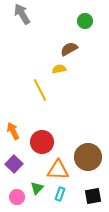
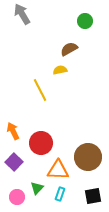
yellow semicircle: moved 1 px right, 1 px down
red circle: moved 1 px left, 1 px down
purple square: moved 2 px up
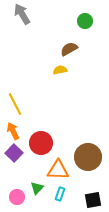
yellow line: moved 25 px left, 14 px down
purple square: moved 9 px up
black square: moved 4 px down
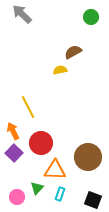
gray arrow: rotated 15 degrees counterclockwise
green circle: moved 6 px right, 4 px up
brown semicircle: moved 4 px right, 3 px down
yellow line: moved 13 px right, 3 px down
orange triangle: moved 3 px left
black square: rotated 30 degrees clockwise
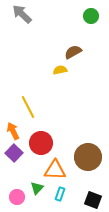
green circle: moved 1 px up
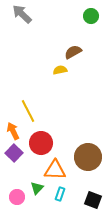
yellow line: moved 4 px down
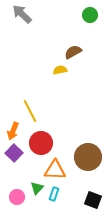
green circle: moved 1 px left, 1 px up
yellow line: moved 2 px right
orange arrow: rotated 132 degrees counterclockwise
cyan rectangle: moved 6 px left
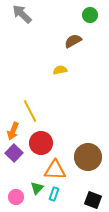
brown semicircle: moved 11 px up
pink circle: moved 1 px left
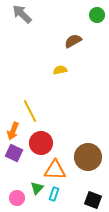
green circle: moved 7 px right
purple square: rotated 18 degrees counterclockwise
pink circle: moved 1 px right, 1 px down
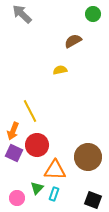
green circle: moved 4 px left, 1 px up
red circle: moved 4 px left, 2 px down
